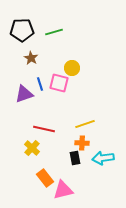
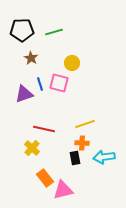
yellow circle: moved 5 px up
cyan arrow: moved 1 px right, 1 px up
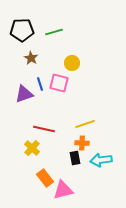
cyan arrow: moved 3 px left, 3 px down
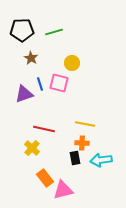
yellow line: rotated 30 degrees clockwise
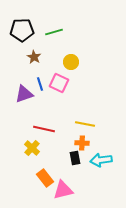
brown star: moved 3 px right, 1 px up
yellow circle: moved 1 px left, 1 px up
pink square: rotated 12 degrees clockwise
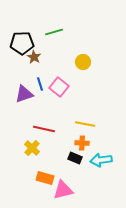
black pentagon: moved 13 px down
yellow circle: moved 12 px right
pink square: moved 4 px down; rotated 12 degrees clockwise
black rectangle: rotated 56 degrees counterclockwise
orange rectangle: rotated 36 degrees counterclockwise
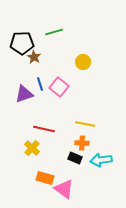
pink triangle: moved 1 px right, 1 px up; rotated 50 degrees clockwise
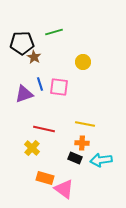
pink square: rotated 30 degrees counterclockwise
